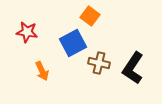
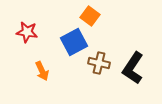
blue square: moved 1 px right, 1 px up
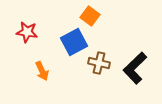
black L-shape: moved 2 px right; rotated 12 degrees clockwise
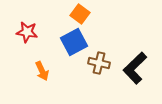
orange square: moved 10 px left, 2 px up
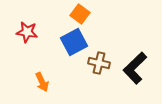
orange arrow: moved 11 px down
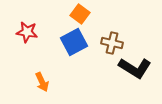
brown cross: moved 13 px right, 20 px up
black L-shape: rotated 104 degrees counterclockwise
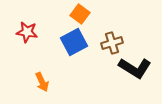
brown cross: rotated 30 degrees counterclockwise
